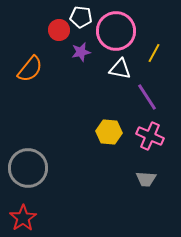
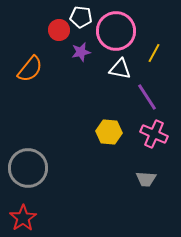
pink cross: moved 4 px right, 2 px up
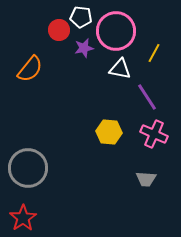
purple star: moved 3 px right, 4 px up
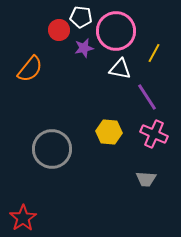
gray circle: moved 24 px right, 19 px up
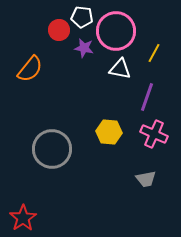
white pentagon: moved 1 px right
purple star: rotated 24 degrees clockwise
purple line: rotated 52 degrees clockwise
gray trapezoid: rotated 15 degrees counterclockwise
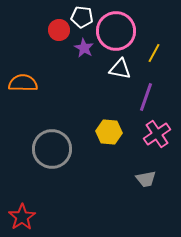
purple star: rotated 18 degrees clockwise
orange semicircle: moved 7 px left, 14 px down; rotated 128 degrees counterclockwise
purple line: moved 1 px left
pink cross: moved 3 px right; rotated 32 degrees clockwise
red star: moved 1 px left, 1 px up
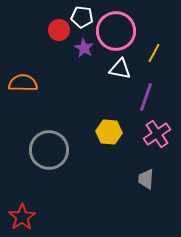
gray circle: moved 3 px left, 1 px down
gray trapezoid: rotated 105 degrees clockwise
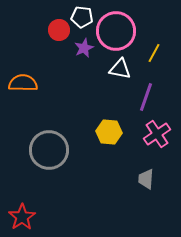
purple star: rotated 18 degrees clockwise
